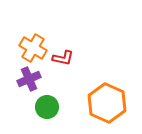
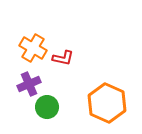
purple cross: moved 5 px down
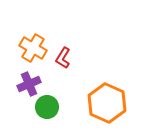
red L-shape: rotated 110 degrees clockwise
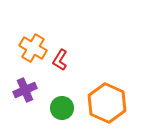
red L-shape: moved 3 px left, 2 px down
purple cross: moved 4 px left, 6 px down
green circle: moved 15 px right, 1 px down
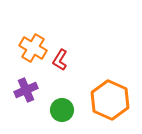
purple cross: moved 1 px right
orange hexagon: moved 3 px right, 3 px up
green circle: moved 2 px down
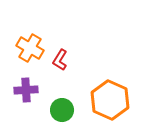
orange cross: moved 3 px left
purple cross: rotated 20 degrees clockwise
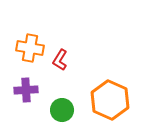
orange cross: rotated 20 degrees counterclockwise
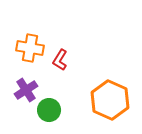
purple cross: rotated 30 degrees counterclockwise
green circle: moved 13 px left
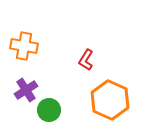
orange cross: moved 6 px left, 2 px up
red L-shape: moved 26 px right
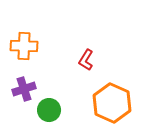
orange cross: rotated 8 degrees counterclockwise
purple cross: moved 2 px left, 1 px up; rotated 15 degrees clockwise
orange hexagon: moved 2 px right, 3 px down
